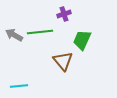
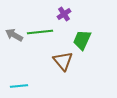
purple cross: rotated 16 degrees counterclockwise
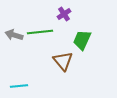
gray arrow: rotated 12 degrees counterclockwise
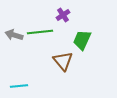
purple cross: moved 1 px left, 1 px down
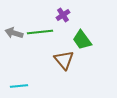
gray arrow: moved 2 px up
green trapezoid: rotated 60 degrees counterclockwise
brown triangle: moved 1 px right, 1 px up
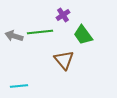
gray arrow: moved 3 px down
green trapezoid: moved 1 px right, 5 px up
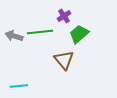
purple cross: moved 1 px right, 1 px down
green trapezoid: moved 4 px left, 1 px up; rotated 85 degrees clockwise
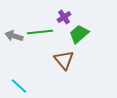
purple cross: moved 1 px down
cyan line: rotated 48 degrees clockwise
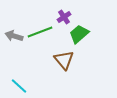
green line: rotated 15 degrees counterclockwise
